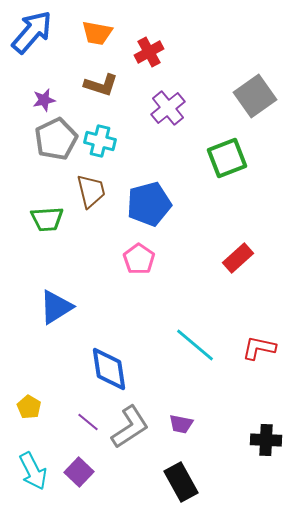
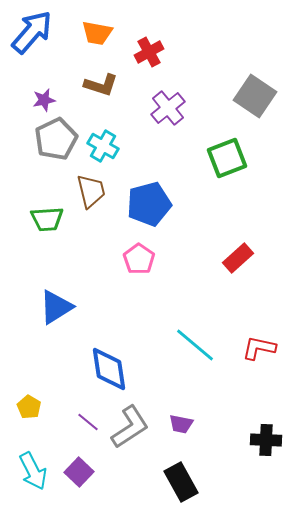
gray square: rotated 21 degrees counterclockwise
cyan cross: moved 3 px right, 5 px down; rotated 16 degrees clockwise
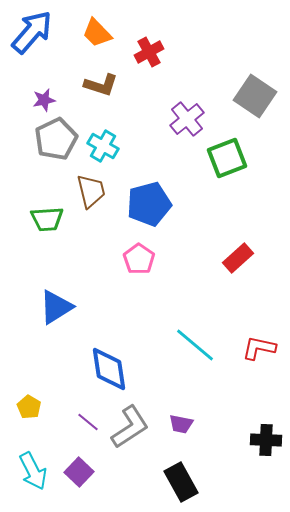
orange trapezoid: rotated 36 degrees clockwise
purple cross: moved 19 px right, 11 px down
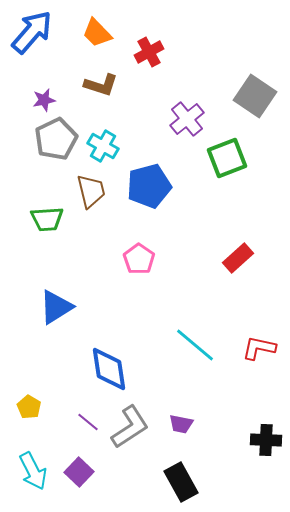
blue pentagon: moved 18 px up
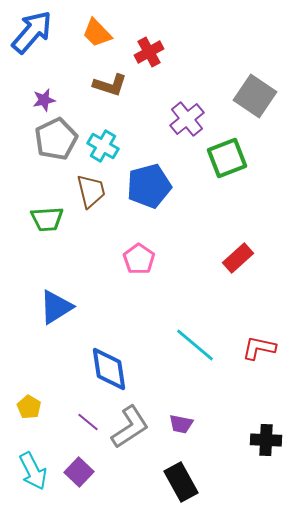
brown L-shape: moved 9 px right
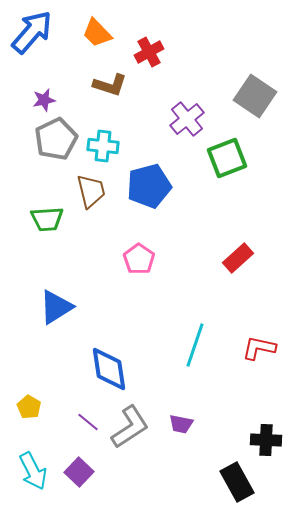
cyan cross: rotated 24 degrees counterclockwise
cyan line: rotated 69 degrees clockwise
black rectangle: moved 56 px right
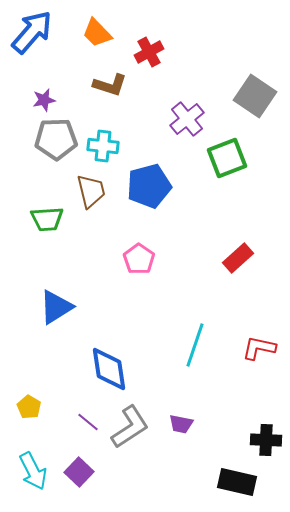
gray pentagon: rotated 24 degrees clockwise
black rectangle: rotated 48 degrees counterclockwise
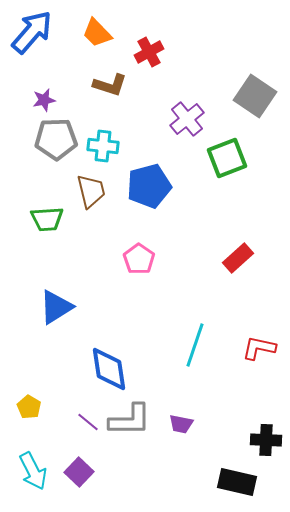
gray L-shape: moved 7 px up; rotated 33 degrees clockwise
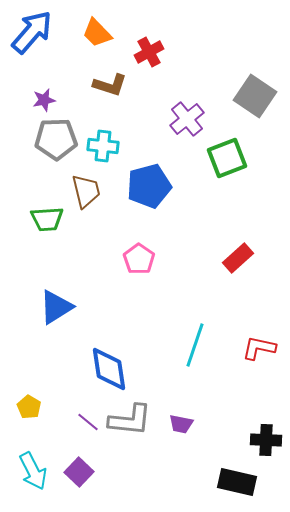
brown trapezoid: moved 5 px left
gray L-shape: rotated 6 degrees clockwise
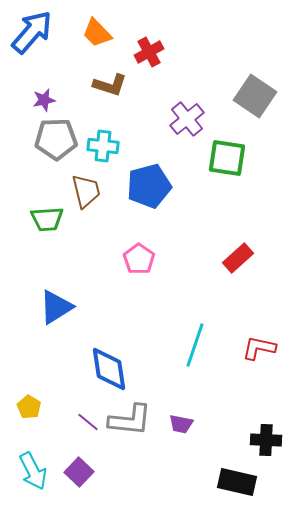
green square: rotated 30 degrees clockwise
